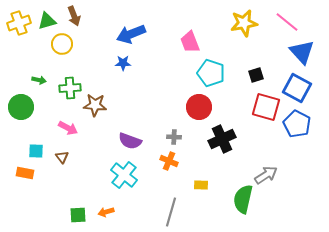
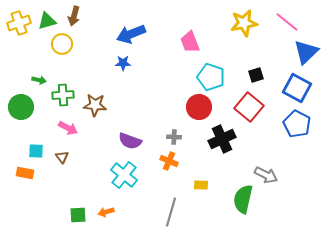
brown arrow: rotated 36 degrees clockwise
blue triangle: moved 4 px right; rotated 28 degrees clockwise
cyan pentagon: moved 4 px down
green cross: moved 7 px left, 7 px down
red square: moved 17 px left; rotated 24 degrees clockwise
gray arrow: rotated 60 degrees clockwise
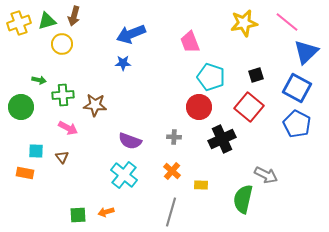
orange cross: moved 3 px right, 10 px down; rotated 18 degrees clockwise
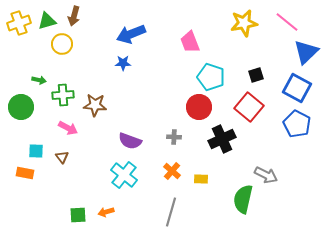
yellow rectangle: moved 6 px up
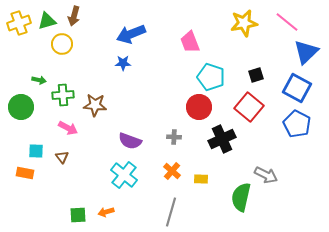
green semicircle: moved 2 px left, 2 px up
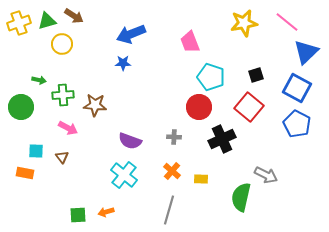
brown arrow: rotated 72 degrees counterclockwise
gray line: moved 2 px left, 2 px up
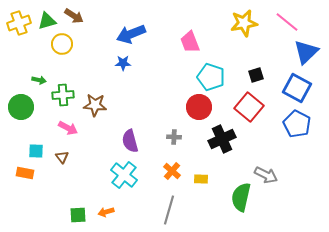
purple semicircle: rotated 55 degrees clockwise
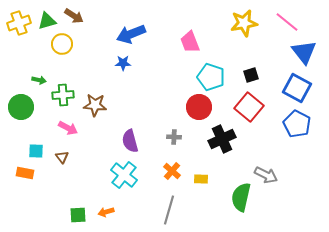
blue triangle: moved 2 px left; rotated 24 degrees counterclockwise
black square: moved 5 px left
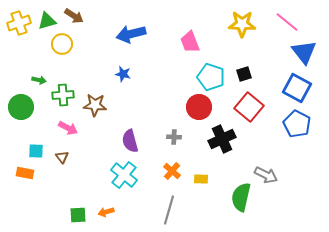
yellow star: moved 2 px left, 1 px down; rotated 12 degrees clockwise
blue arrow: rotated 8 degrees clockwise
blue star: moved 11 px down; rotated 14 degrees clockwise
black square: moved 7 px left, 1 px up
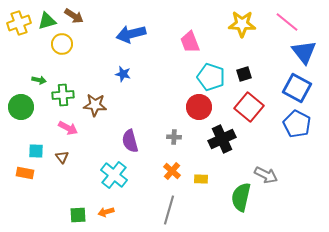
cyan cross: moved 10 px left
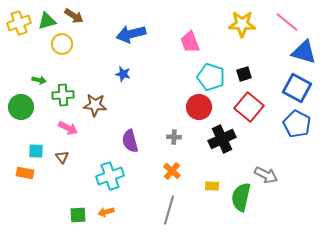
blue triangle: rotated 36 degrees counterclockwise
cyan cross: moved 4 px left, 1 px down; rotated 32 degrees clockwise
yellow rectangle: moved 11 px right, 7 px down
